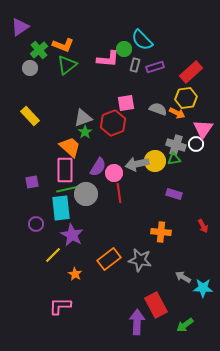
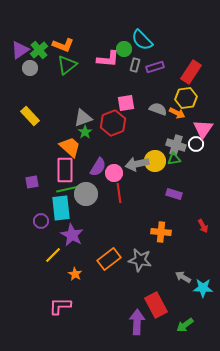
purple triangle at (20, 27): moved 23 px down
red rectangle at (191, 72): rotated 15 degrees counterclockwise
purple circle at (36, 224): moved 5 px right, 3 px up
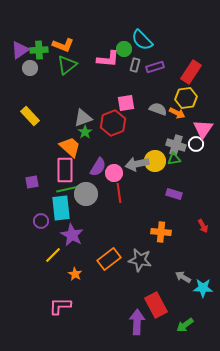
green cross at (39, 50): rotated 36 degrees clockwise
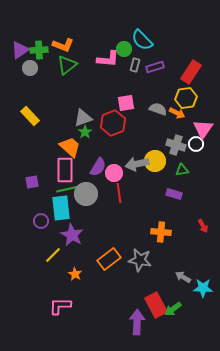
green triangle at (174, 159): moved 8 px right, 11 px down
green arrow at (185, 325): moved 12 px left, 16 px up
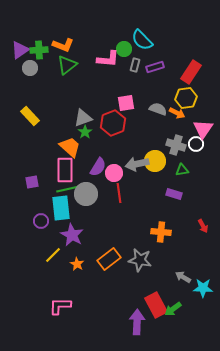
orange star at (75, 274): moved 2 px right, 10 px up
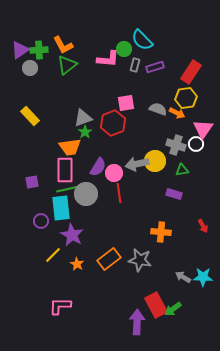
orange L-shape at (63, 45): rotated 40 degrees clockwise
orange trapezoid at (70, 147): rotated 130 degrees clockwise
cyan star at (203, 288): moved 11 px up
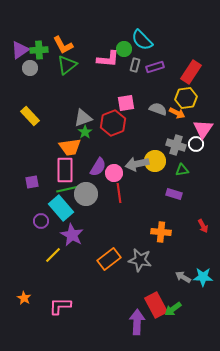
cyan rectangle at (61, 208): rotated 35 degrees counterclockwise
orange star at (77, 264): moved 53 px left, 34 px down
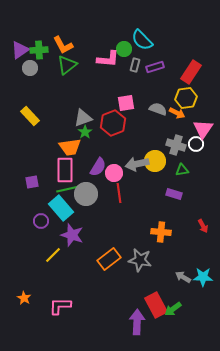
purple star at (72, 235): rotated 10 degrees counterclockwise
